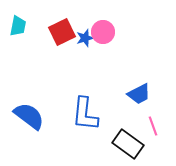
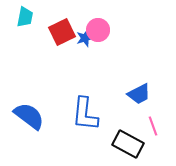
cyan trapezoid: moved 7 px right, 9 px up
pink circle: moved 5 px left, 2 px up
black rectangle: rotated 8 degrees counterclockwise
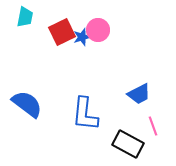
blue star: moved 3 px left, 1 px up
blue semicircle: moved 2 px left, 12 px up
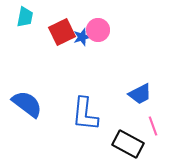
blue trapezoid: moved 1 px right
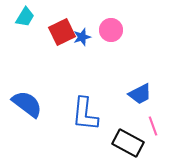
cyan trapezoid: rotated 20 degrees clockwise
pink circle: moved 13 px right
black rectangle: moved 1 px up
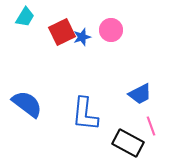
pink line: moved 2 px left
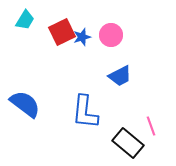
cyan trapezoid: moved 3 px down
pink circle: moved 5 px down
blue trapezoid: moved 20 px left, 18 px up
blue semicircle: moved 2 px left
blue L-shape: moved 2 px up
black rectangle: rotated 12 degrees clockwise
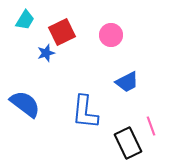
blue star: moved 36 px left, 16 px down
blue trapezoid: moved 7 px right, 6 px down
black rectangle: rotated 24 degrees clockwise
